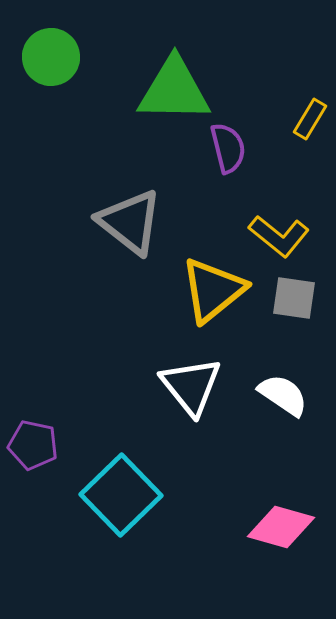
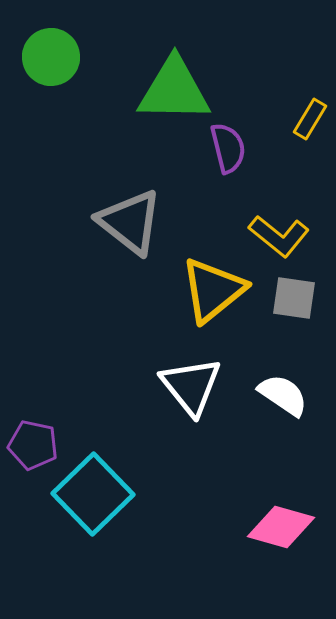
cyan square: moved 28 px left, 1 px up
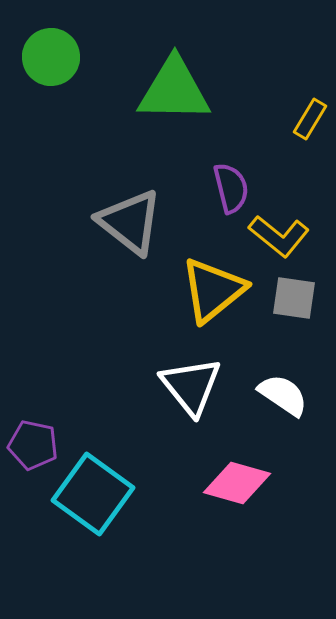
purple semicircle: moved 3 px right, 40 px down
cyan square: rotated 10 degrees counterclockwise
pink diamond: moved 44 px left, 44 px up
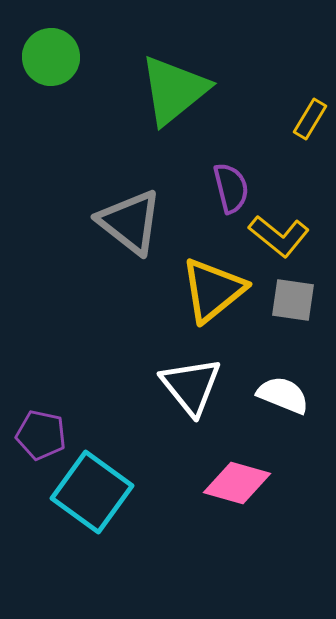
green triangle: rotated 40 degrees counterclockwise
gray square: moved 1 px left, 2 px down
white semicircle: rotated 12 degrees counterclockwise
purple pentagon: moved 8 px right, 10 px up
cyan square: moved 1 px left, 2 px up
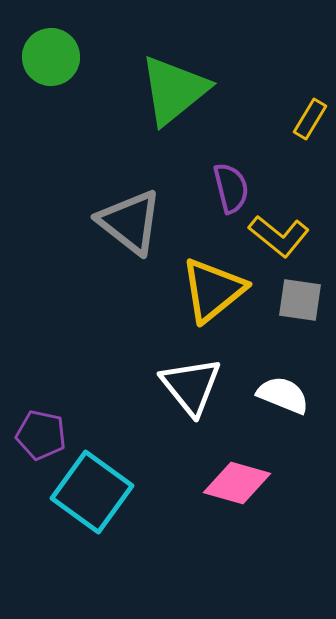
gray square: moved 7 px right
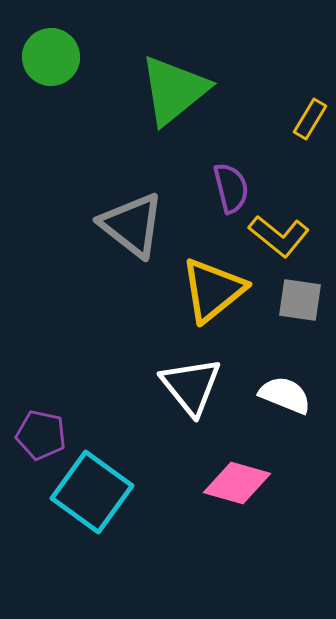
gray triangle: moved 2 px right, 3 px down
white semicircle: moved 2 px right
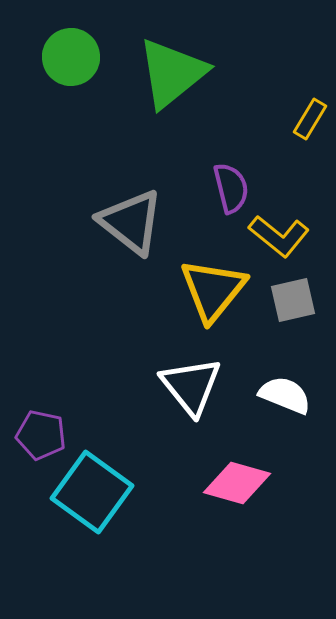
green circle: moved 20 px right
green triangle: moved 2 px left, 17 px up
gray triangle: moved 1 px left, 3 px up
yellow triangle: rotated 12 degrees counterclockwise
gray square: moved 7 px left; rotated 21 degrees counterclockwise
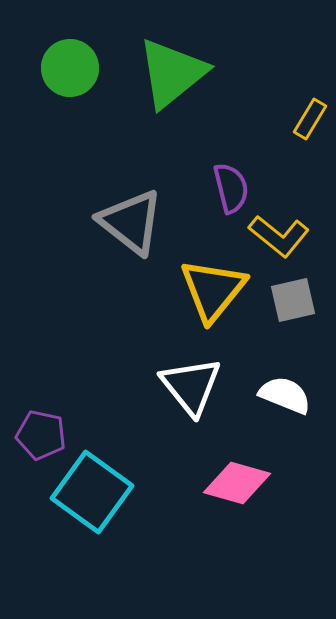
green circle: moved 1 px left, 11 px down
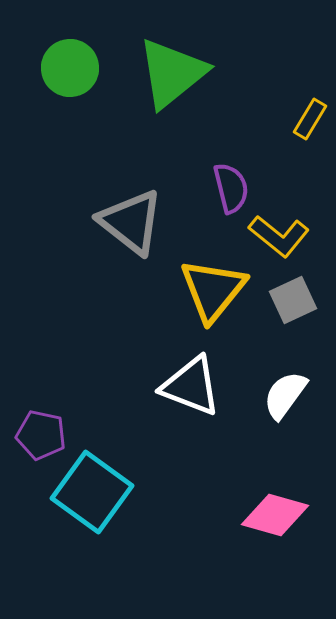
gray square: rotated 12 degrees counterclockwise
white triangle: rotated 30 degrees counterclockwise
white semicircle: rotated 76 degrees counterclockwise
pink diamond: moved 38 px right, 32 px down
